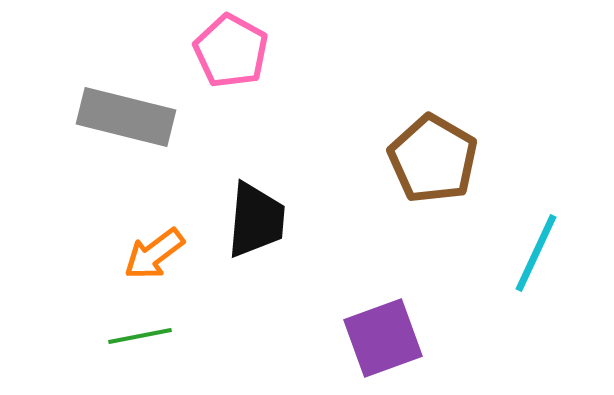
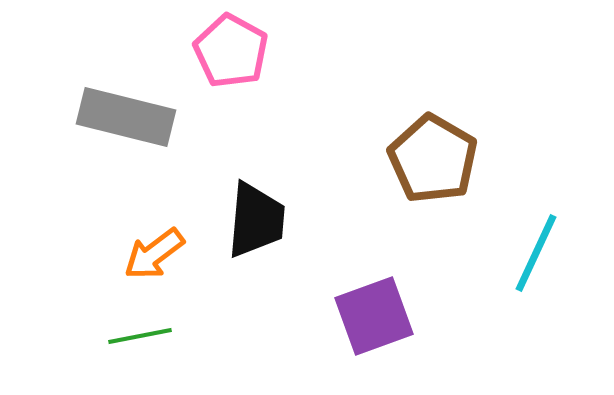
purple square: moved 9 px left, 22 px up
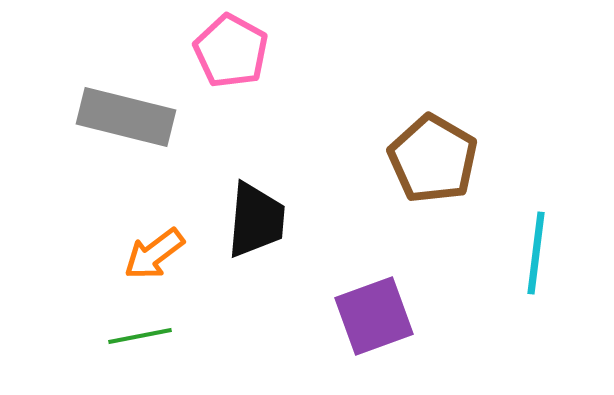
cyan line: rotated 18 degrees counterclockwise
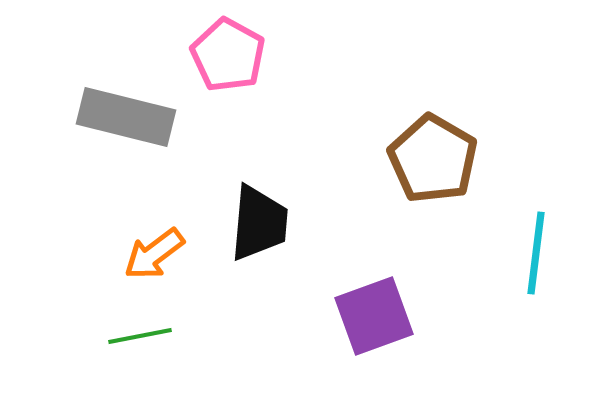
pink pentagon: moved 3 px left, 4 px down
black trapezoid: moved 3 px right, 3 px down
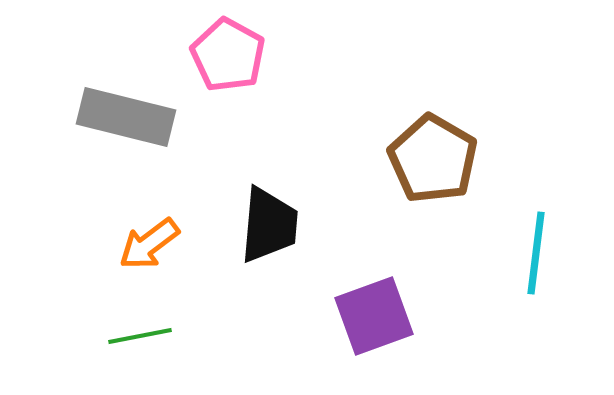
black trapezoid: moved 10 px right, 2 px down
orange arrow: moved 5 px left, 10 px up
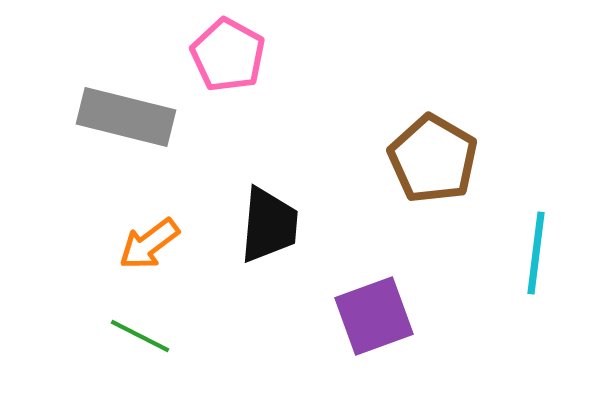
green line: rotated 38 degrees clockwise
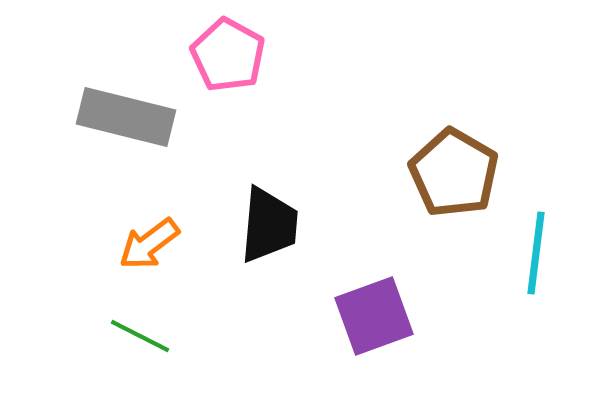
brown pentagon: moved 21 px right, 14 px down
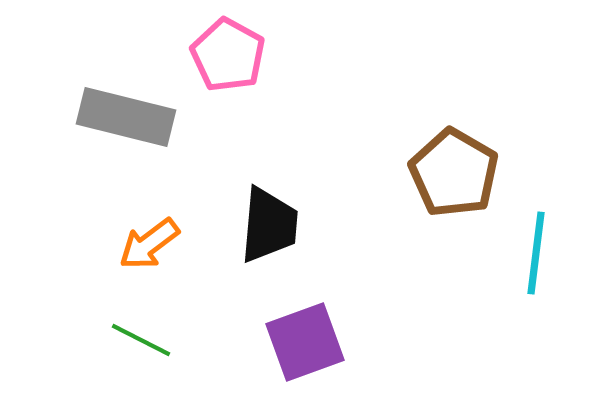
purple square: moved 69 px left, 26 px down
green line: moved 1 px right, 4 px down
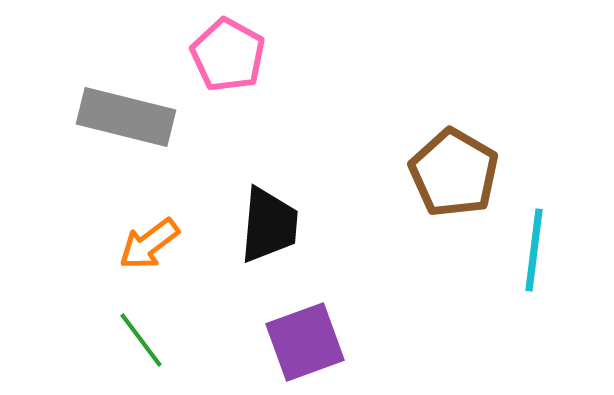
cyan line: moved 2 px left, 3 px up
green line: rotated 26 degrees clockwise
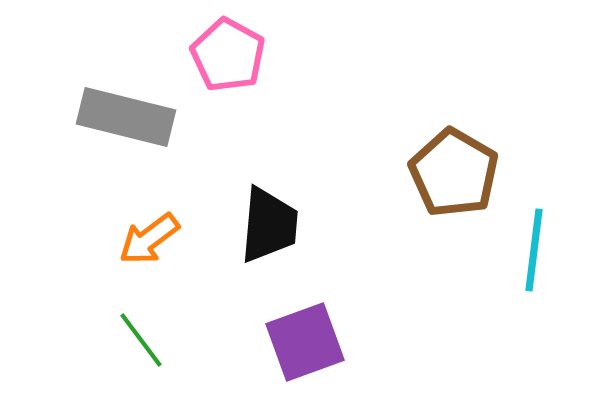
orange arrow: moved 5 px up
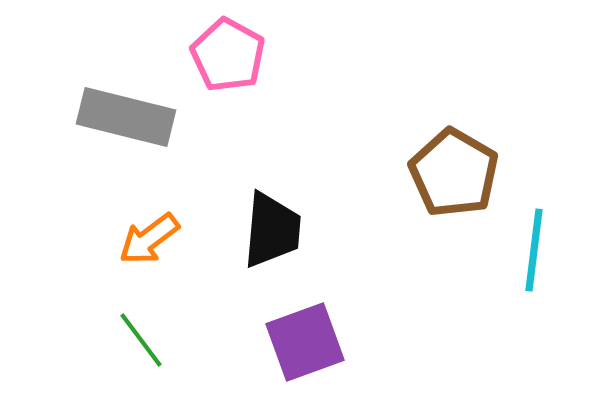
black trapezoid: moved 3 px right, 5 px down
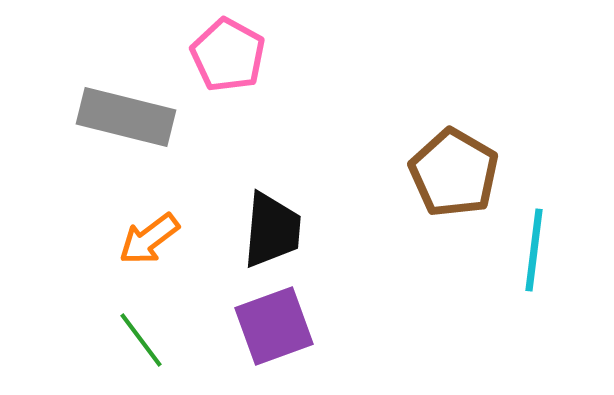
purple square: moved 31 px left, 16 px up
